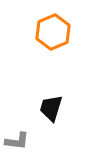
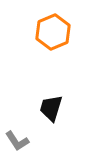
gray L-shape: rotated 50 degrees clockwise
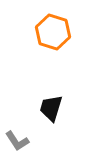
orange hexagon: rotated 20 degrees counterclockwise
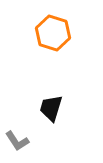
orange hexagon: moved 1 px down
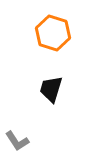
black trapezoid: moved 19 px up
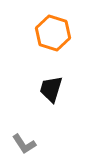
gray L-shape: moved 7 px right, 3 px down
